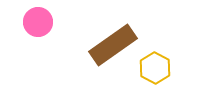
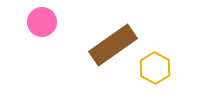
pink circle: moved 4 px right
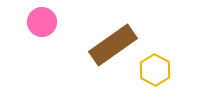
yellow hexagon: moved 2 px down
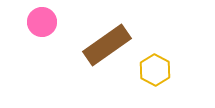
brown rectangle: moved 6 px left
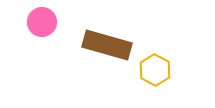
brown rectangle: rotated 51 degrees clockwise
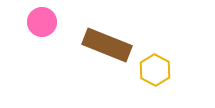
brown rectangle: rotated 6 degrees clockwise
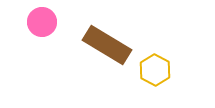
brown rectangle: rotated 9 degrees clockwise
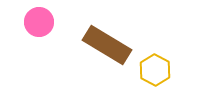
pink circle: moved 3 px left
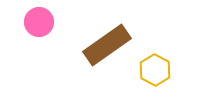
brown rectangle: rotated 66 degrees counterclockwise
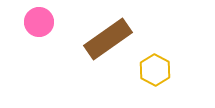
brown rectangle: moved 1 px right, 6 px up
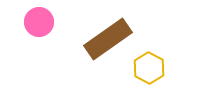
yellow hexagon: moved 6 px left, 2 px up
